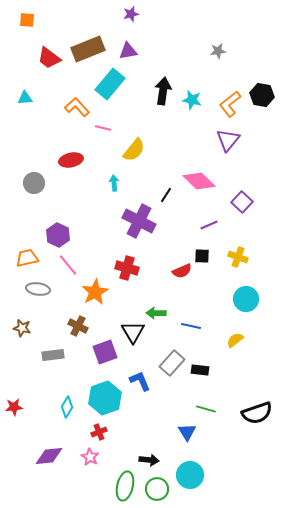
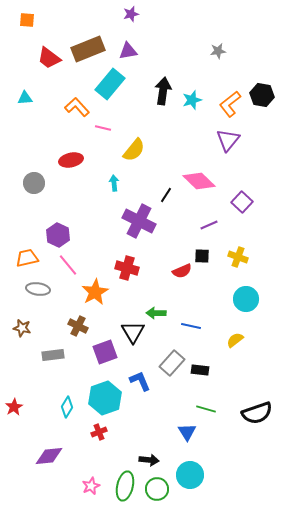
cyan star at (192, 100): rotated 30 degrees counterclockwise
red star at (14, 407): rotated 24 degrees counterclockwise
pink star at (90, 457): moved 1 px right, 29 px down; rotated 18 degrees clockwise
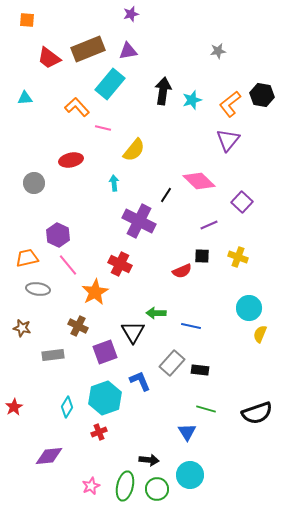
red cross at (127, 268): moved 7 px left, 4 px up; rotated 10 degrees clockwise
cyan circle at (246, 299): moved 3 px right, 9 px down
yellow semicircle at (235, 340): moved 25 px right, 6 px up; rotated 30 degrees counterclockwise
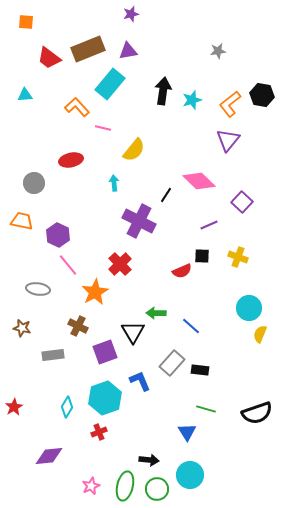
orange square at (27, 20): moved 1 px left, 2 px down
cyan triangle at (25, 98): moved 3 px up
orange trapezoid at (27, 258): moved 5 px left, 37 px up; rotated 25 degrees clockwise
red cross at (120, 264): rotated 20 degrees clockwise
blue line at (191, 326): rotated 30 degrees clockwise
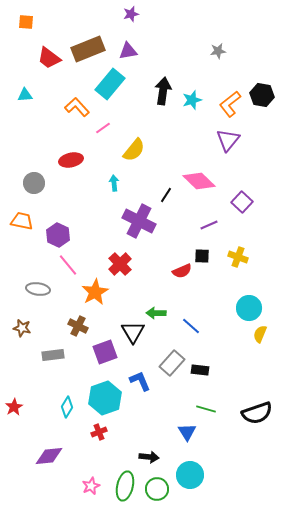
pink line at (103, 128): rotated 49 degrees counterclockwise
black arrow at (149, 460): moved 3 px up
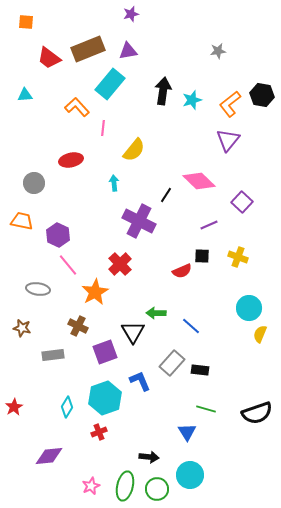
pink line at (103, 128): rotated 49 degrees counterclockwise
